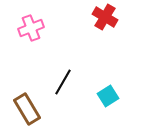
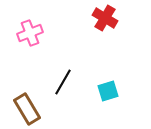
red cross: moved 1 px down
pink cross: moved 1 px left, 5 px down
cyan square: moved 5 px up; rotated 15 degrees clockwise
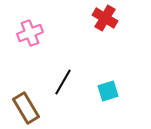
brown rectangle: moved 1 px left, 1 px up
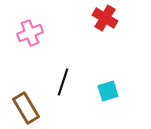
black line: rotated 12 degrees counterclockwise
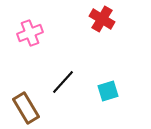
red cross: moved 3 px left, 1 px down
black line: rotated 24 degrees clockwise
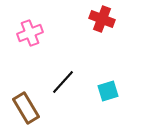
red cross: rotated 10 degrees counterclockwise
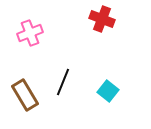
black line: rotated 20 degrees counterclockwise
cyan square: rotated 35 degrees counterclockwise
brown rectangle: moved 1 px left, 13 px up
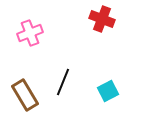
cyan square: rotated 25 degrees clockwise
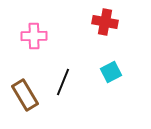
red cross: moved 3 px right, 3 px down; rotated 10 degrees counterclockwise
pink cross: moved 4 px right, 3 px down; rotated 20 degrees clockwise
cyan square: moved 3 px right, 19 px up
